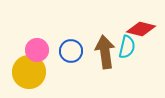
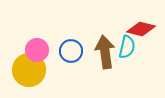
yellow circle: moved 2 px up
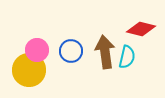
cyan semicircle: moved 10 px down
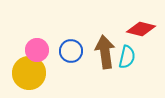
yellow circle: moved 3 px down
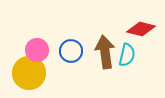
cyan semicircle: moved 2 px up
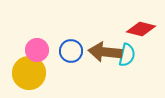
brown arrow: rotated 76 degrees counterclockwise
